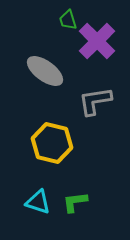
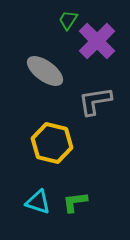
green trapezoid: rotated 50 degrees clockwise
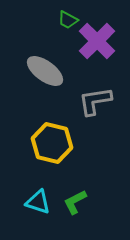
green trapezoid: rotated 95 degrees counterclockwise
green L-shape: rotated 20 degrees counterclockwise
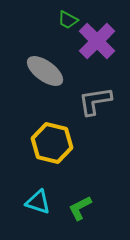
green L-shape: moved 5 px right, 6 px down
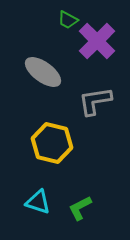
gray ellipse: moved 2 px left, 1 px down
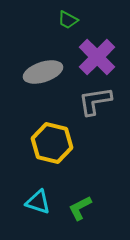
purple cross: moved 16 px down
gray ellipse: rotated 54 degrees counterclockwise
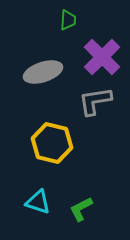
green trapezoid: rotated 115 degrees counterclockwise
purple cross: moved 5 px right
green L-shape: moved 1 px right, 1 px down
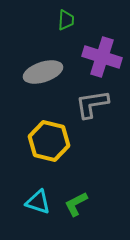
green trapezoid: moved 2 px left
purple cross: rotated 27 degrees counterclockwise
gray L-shape: moved 3 px left, 3 px down
yellow hexagon: moved 3 px left, 2 px up
green L-shape: moved 5 px left, 5 px up
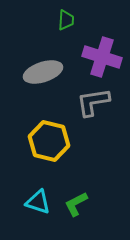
gray L-shape: moved 1 px right, 2 px up
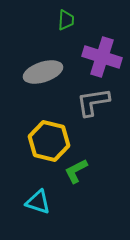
green L-shape: moved 33 px up
